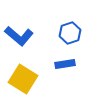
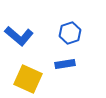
yellow square: moved 5 px right; rotated 8 degrees counterclockwise
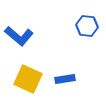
blue hexagon: moved 17 px right, 7 px up; rotated 25 degrees clockwise
blue rectangle: moved 15 px down
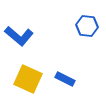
blue rectangle: rotated 36 degrees clockwise
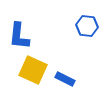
blue L-shape: rotated 56 degrees clockwise
yellow square: moved 5 px right, 9 px up
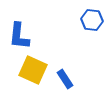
blue hexagon: moved 5 px right, 6 px up
blue rectangle: rotated 30 degrees clockwise
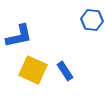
blue L-shape: rotated 108 degrees counterclockwise
blue rectangle: moved 8 px up
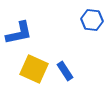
blue L-shape: moved 3 px up
yellow square: moved 1 px right, 1 px up
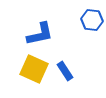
blue L-shape: moved 21 px right, 1 px down
